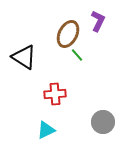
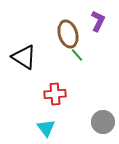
brown ellipse: rotated 44 degrees counterclockwise
cyan triangle: moved 2 px up; rotated 42 degrees counterclockwise
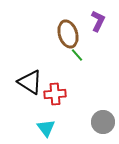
black triangle: moved 6 px right, 25 px down
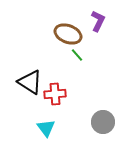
brown ellipse: rotated 52 degrees counterclockwise
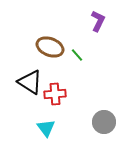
brown ellipse: moved 18 px left, 13 px down
gray circle: moved 1 px right
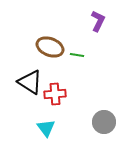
green line: rotated 40 degrees counterclockwise
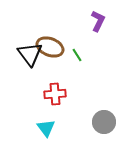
green line: rotated 48 degrees clockwise
black triangle: moved 28 px up; rotated 20 degrees clockwise
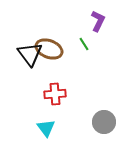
brown ellipse: moved 1 px left, 2 px down
green line: moved 7 px right, 11 px up
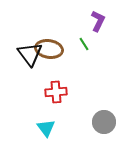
brown ellipse: rotated 12 degrees counterclockwise
red cross: moved 1 px right, 2 px up
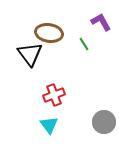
purple L-shape: moved 3 px right, 1 px down; rotated 55 degrees counterclockwise
brown ellipse: moved 16 px up
red cross: moved 2 px left, 3 px down; rotated 15 degrees counterclockwise
cyan triangle: moved 3 px right, 3 px up
